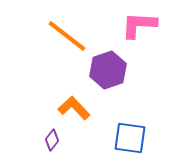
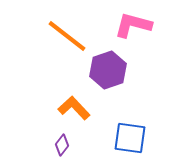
pink L-shape: moved 6 px left; rotated 12 degrees clockwise
purple diamond: moved 10 px right, 5 px down
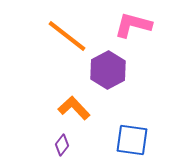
purple hexagon: rotated 9 degrees counterclockwise
blue square: moved 2 px right, 2 px down
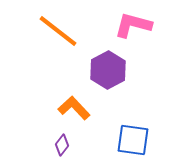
orange line: moved 9 px left, 5 px up
blue square: moved 1 px right
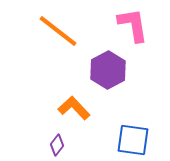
pink L-shape: rotated 66 degrees clockwise
purple diamond: moved 5 px left
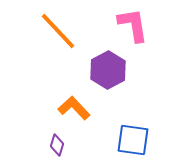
orange line: rotated 9 degrees clockwise
purple diamond: rotated 20 degrees counterclockwise
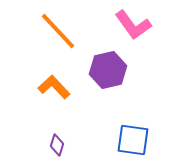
pink L-shape: rotated 153 degrees clockwise
purple hexagon: rotated 15 degrees clockwise
orange L-shape: moved 20 px left, 21 px up
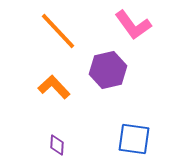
blue square: moved 1 px right, 1 px up
purple diamond: rotated 15 degrees counterclockwise
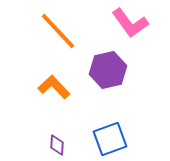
pink L-shape: moved 3 px left, 2 px up
blue square: moved 24 px left; rotated 28 degrees counterclockwise
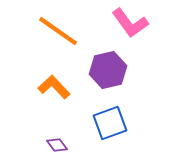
orange line: rotated 12 degrees counterclockwise
blue square: moved 16 px up
purple diamond: rotated 40 degrees counterclockwise
